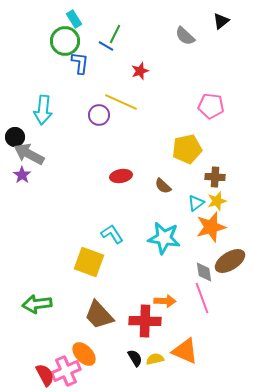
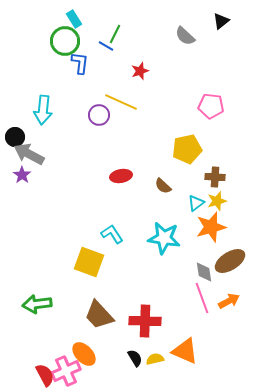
orange arrow: moved 64 px right; rotated 30 degrees counterclockwise
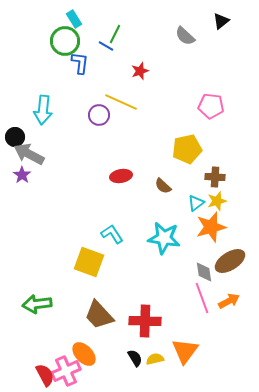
orange triangle: rotated 44 degrees clockwise
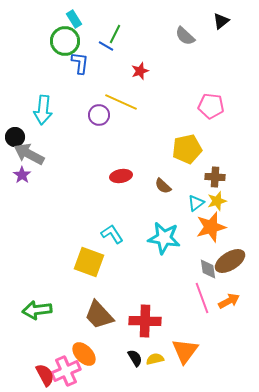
gray diamond: moved 4 px right, 3 px up
green arrow: moved 6 px down
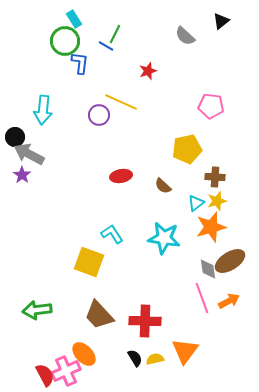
red star: moved 8 px right
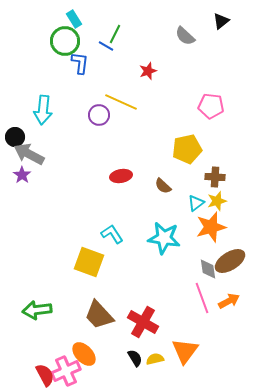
red cross: moved 2 px left, 1 px down; rotated 28 degrees clockwise
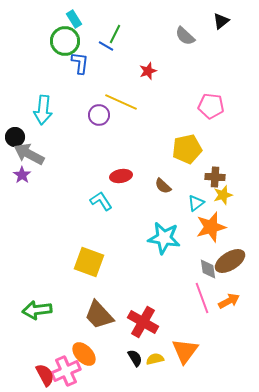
yellow star: moved 6 px right, 6 px up
cyan L-shape: moved 11 px left, 33 px up
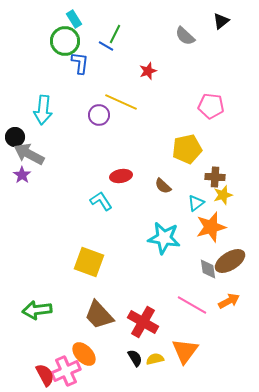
pink line: moved 10 px left, 7 px down; rotated 40 degrees counterclockwise
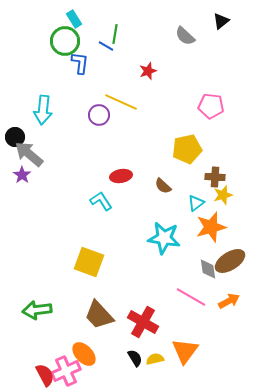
green line: rotated 18 degrees counterclockwise
gray arrow: rotated 12 degrees clockwise
pink line: moved 1 px left, 8 px up
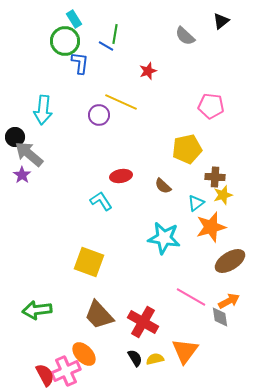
gray diamond: moved 12 px right, 48 px down
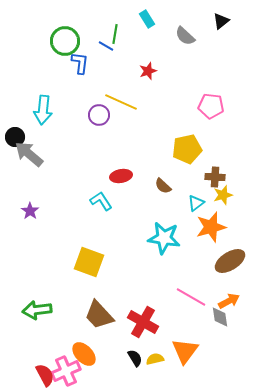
cyan rectangle: moved 73 px right
purple star: moved 8 px right, 36 px down
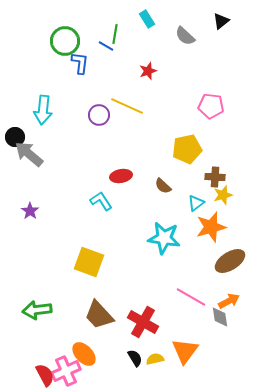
yellow line: moved 6 px right, 4 px down
